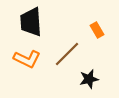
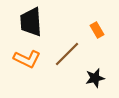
black star: moved 6 px right, 1 px up
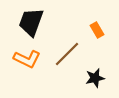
black trapezoid: rotated 24 degrees clockwise
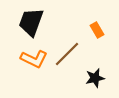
orange L-shape: moved 7 px right
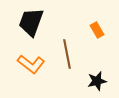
brown line: rotated 56 degrees counterclockwise
orange L-shape: moved 3 px left, 5 px down; rotated 12 degrees clockwise
black star: moved 2 px right, 3 px down
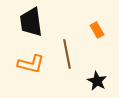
black trapezoid: rotated 28 degrees counterclockwise
orange L-shape: rotated 24 degrees counterclockwise
black star: rotated 30 degrees counterclockwise
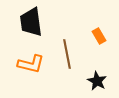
orange rectangle: moved 2 px right, 6 px down
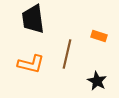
black trapezoid: moved 2 px right, 3 px up
orange rectangle: rotated 42 degrees counterclockwise
brown line: rotated 24 degrees clockwise
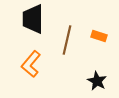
black trapezoid: rotated 8 degrees clockwise
brown line: moved 14 px up
orange L-shape: rotated 116 degrees clockwise
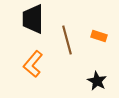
brown line: rotated 28 degrees counterclockwise
orange L-shape: moved 2 px right
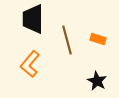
orange rectangle: moved 1 px left, 3 px down
orange L-shape: moved 3 px left
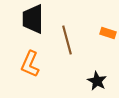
orange rectangle: moved 10 px right, 6 px up
orange L-shape: rotated 16 degrees counterclockwise
